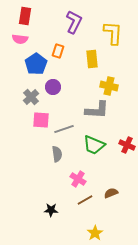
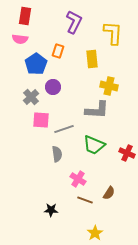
red cross: moved 8 px down
brown semicircle: moved 2 px left; rotated 144 degrees clockwise
brown line: rotated 49 degrees clockwise
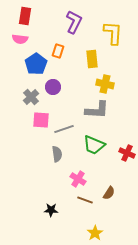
yellow cross: moved 4 px left, 2 px up
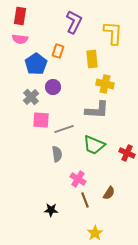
red rectangle: moved 5 px left
brown line: rotated 49 degrees clockwise
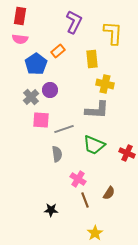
orange rectangle: rotated 32 degrees clockwise
purple circle: moved 3 px left, 3 px down
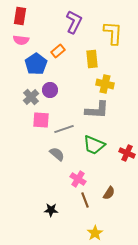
pink semicircle: moved 1 px right, 1 px down
gray semicircle: rotated 42 degrees counterclockwise
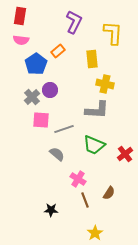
gray cross: moved 1 px right
red cross: moved 2 px left, 1 px down; rotated 28 degrees clockwise
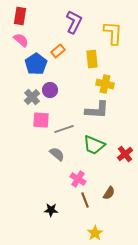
pink semicircle: rotated 147 degrees counterclockwise
